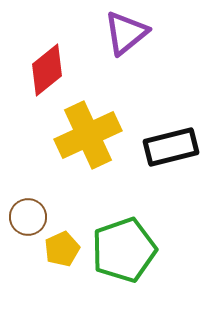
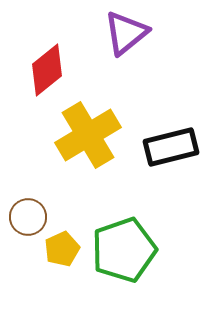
yellow cross: rotated 6 degrees counterclockwise
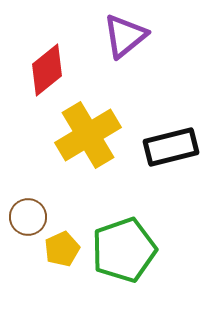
purple triangle: moved 1 px left, 3 px down
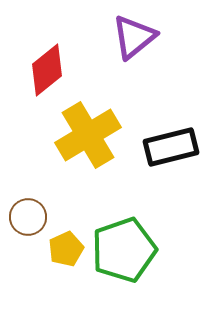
purple triangle: moved 9 px right, 1 px down
yellow pentagon: moved 4 px right
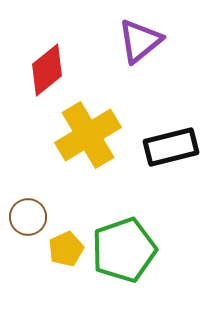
purple triangle: moved 6 px right, 4 px down
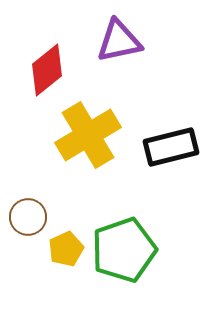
purple triangle: moved 21 px left; rotated 27 degrees clockwise
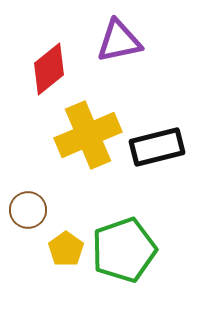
red diamond: moved 2 px right, 1 px up
yellow cross: rotated 8 degrees clockwise
black rectangle: moved 14 px left
brown circle: moved 7 px up
yellow pentagon: rotated 12 degrees counterclockwise
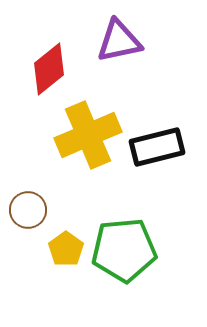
green pentagon: rotated 14 degrees clockwise
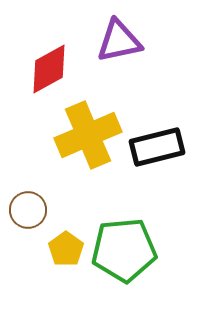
red diamond: rotated 10 degrees clockwise
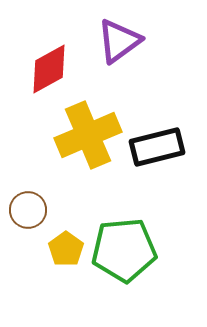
purple triangle: rotated 24 degrees counterclockwise
